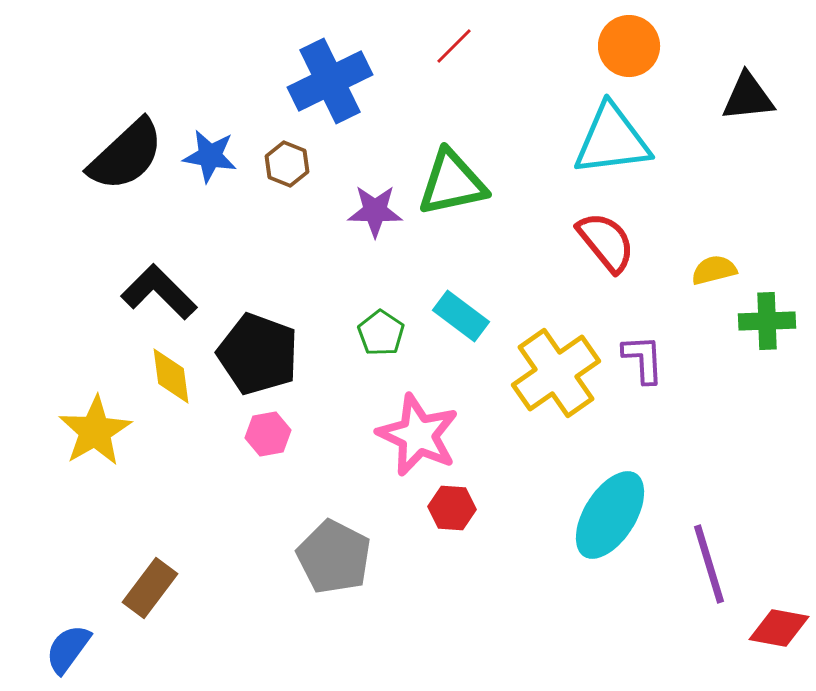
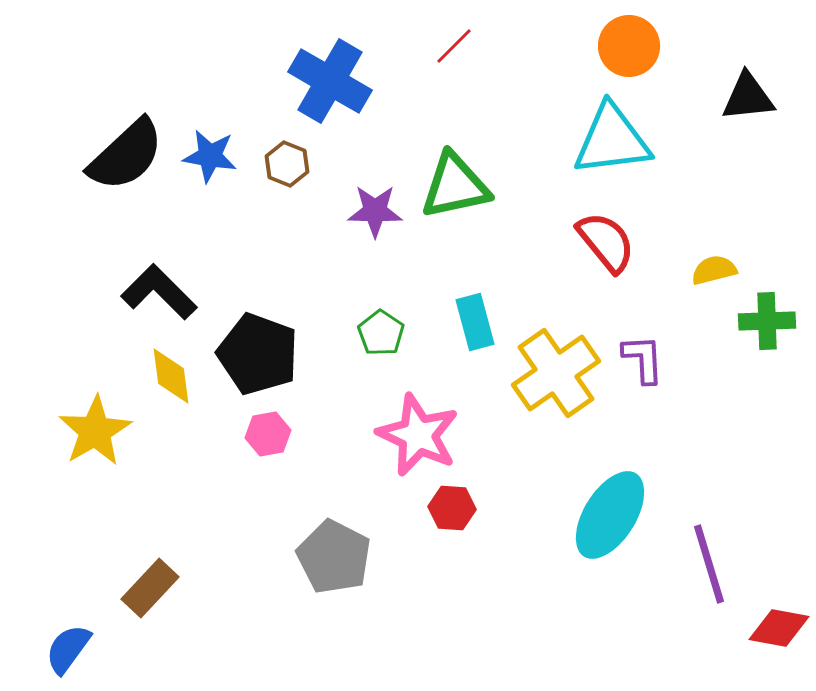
blue cross: rotated 34 degrees counterclockwise
green triangle: moved 3 px right, 3 px down
cyan rectangle: moved 14 px right, 6 px down; rotated 38 degrees clockwise
brown rectangle: rotated 6 degrees clockwise
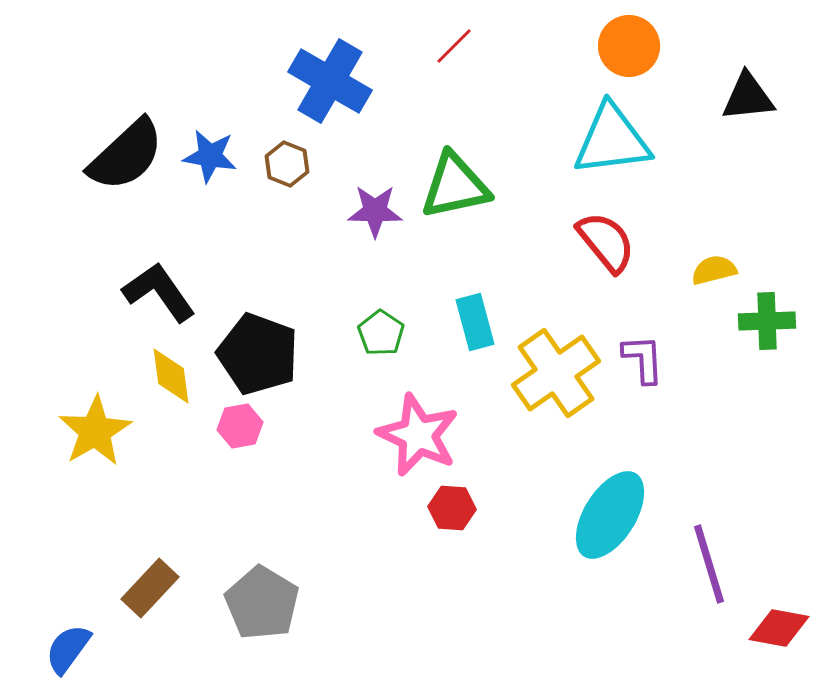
black L-shape: rotated 10 degrees clockwise
pink hexagon: moved 28 px left, 8 px up
gray pentagon: moved 72 px left, 46 px down; rotated 4 degrees clockwise
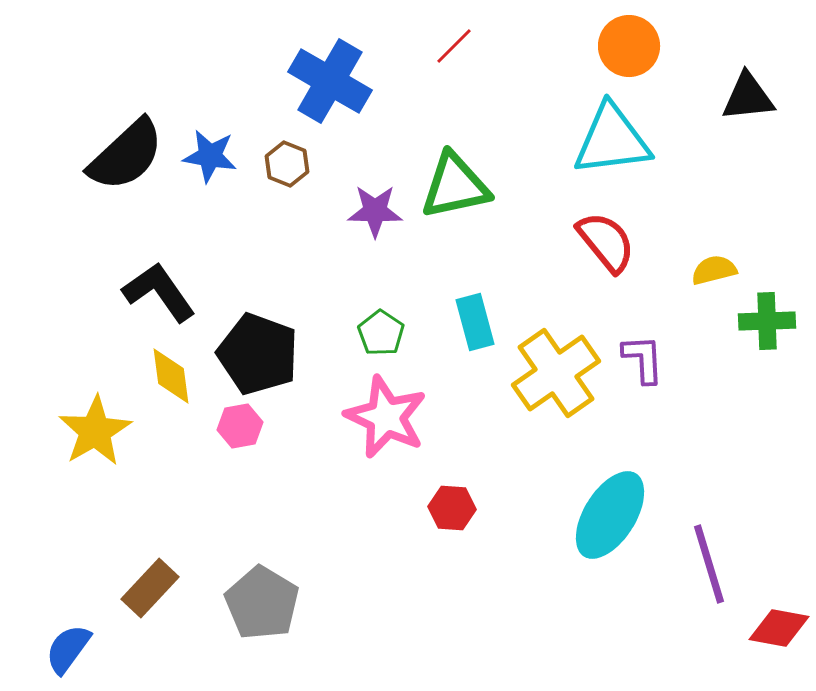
pink star: moved 32 px left, 18 px up
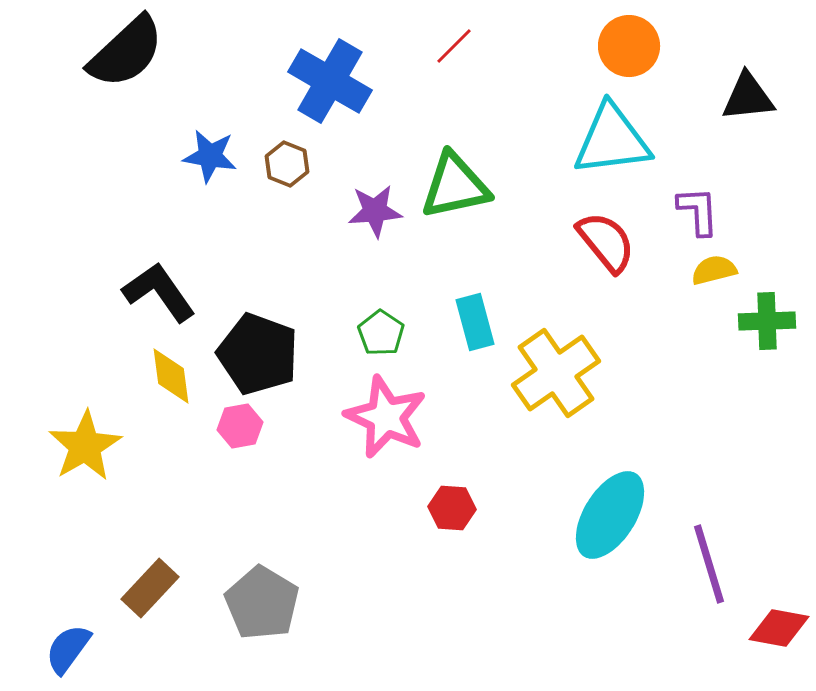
black semicircle: moved 103 px up
purple star: rotated 6 degrees counterclockwise
purple L-shape: moved 55 px right, 148 px up
yellow star: moved 10 px left, 15 px down
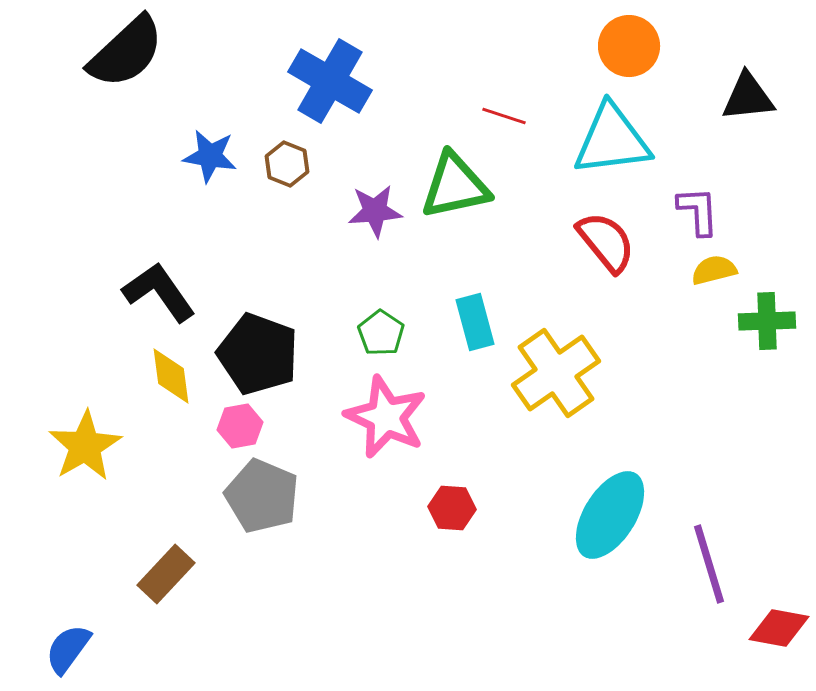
red line: moved 50 px right, 70 px down; rotated 63 degrees clockwise
brown rectangle: moved 16 px right, 14 px up
gray pentagon: moved 107 px up; rotated 8 degrees counterclockwise
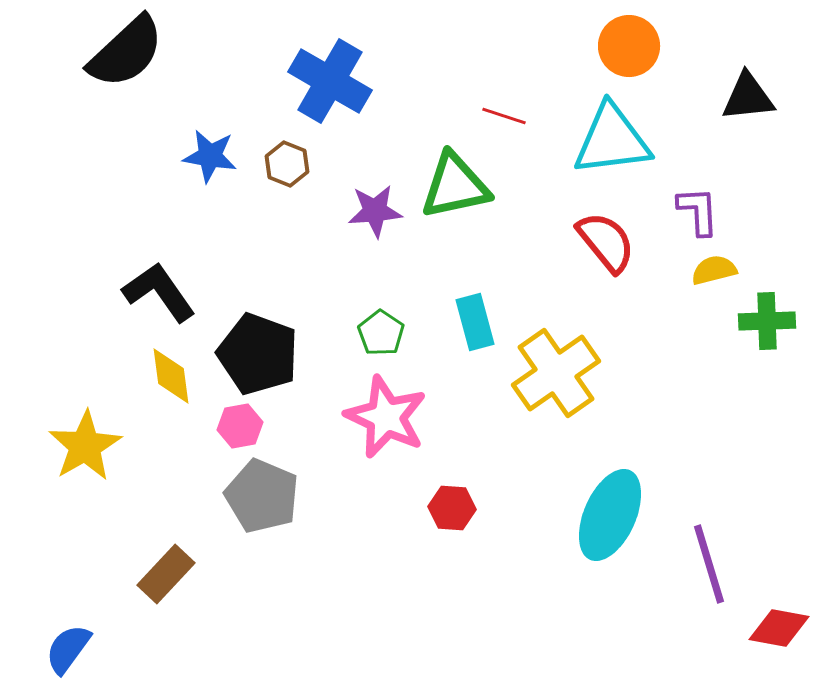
cyan ellipse: rotated 8 degrees counterclockwise
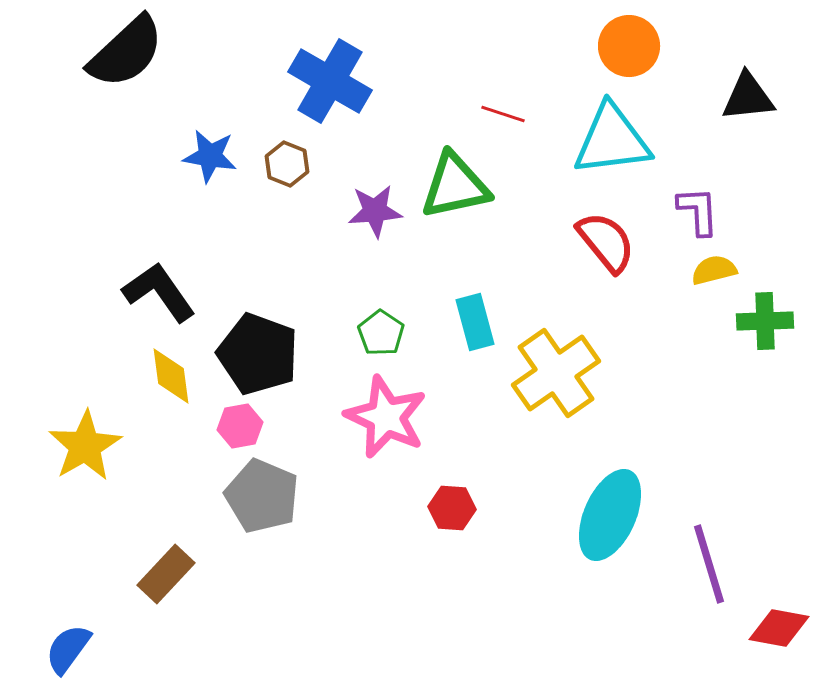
red line: moved 1 px left, 2 px up
green cross: moved 2 px left
